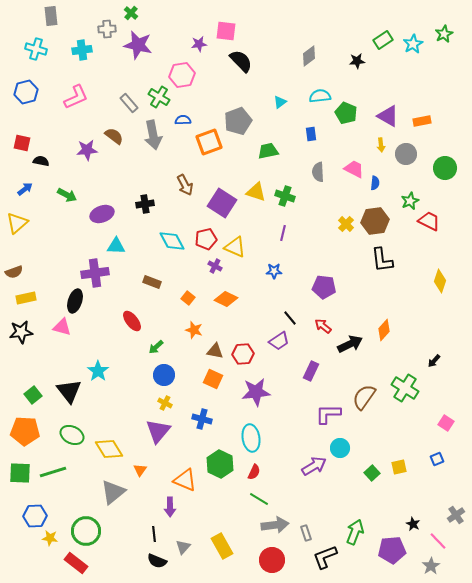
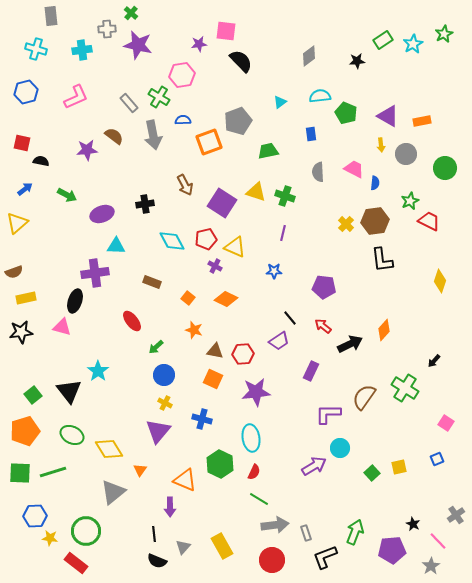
orange pentagon at (25, 431): rotated 20 degrees counterclockwise
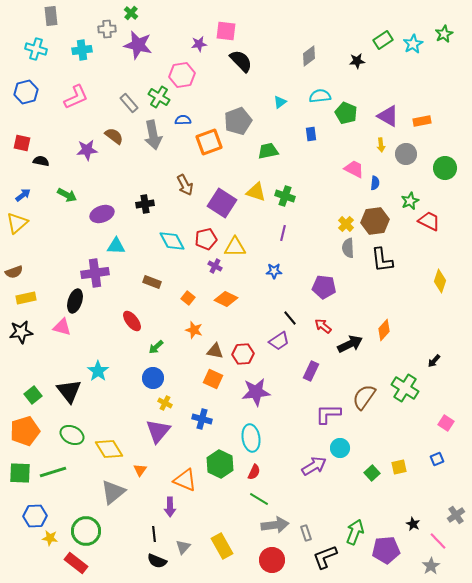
gray semicircle at (318, 172): moved 30 px right, 76 px down
blue arrow at (25, 189): moved 2 px left, 6 px down
yellow triangle at (235, 247): rotated 25 degrees counterclockwise
blue circle at (164, 375): moved 11 px left, 3 px down
purple pentagon at (392, 550): moved 6 px left
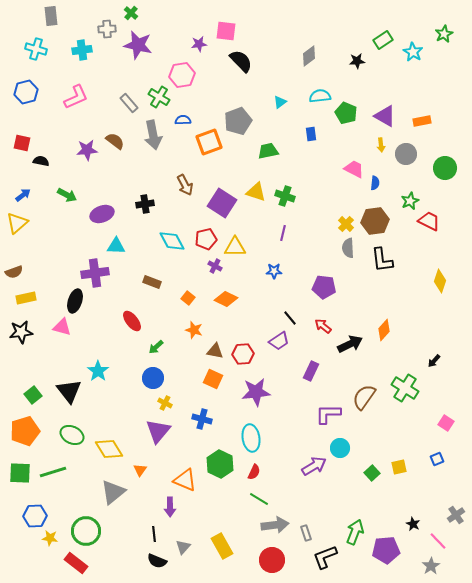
cyan star at (413, 44): moved 8 px down; rotated 12 degrees counterclockwise
purple triangle at (388, 116): moved 3 px left
brown semicircle at (114, 136): moved 1 px right, 5 px down
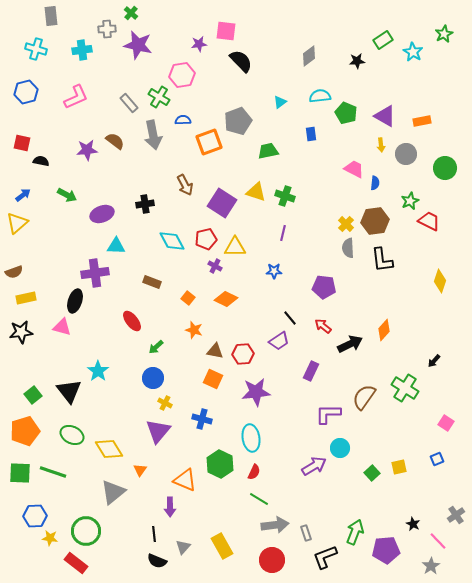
green line at (53, 472): rotated 36 degrees clockwise
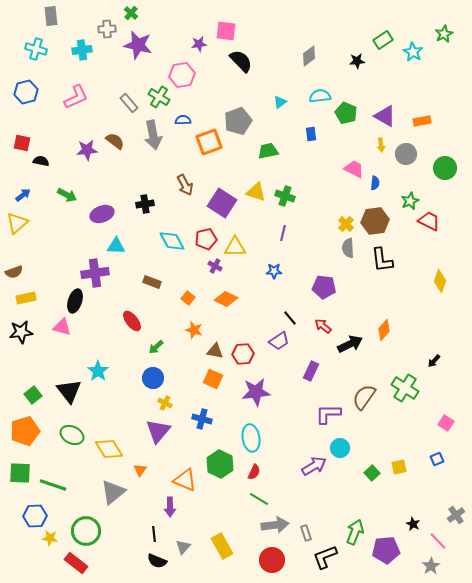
green line at (53, 472): moved 13 px down
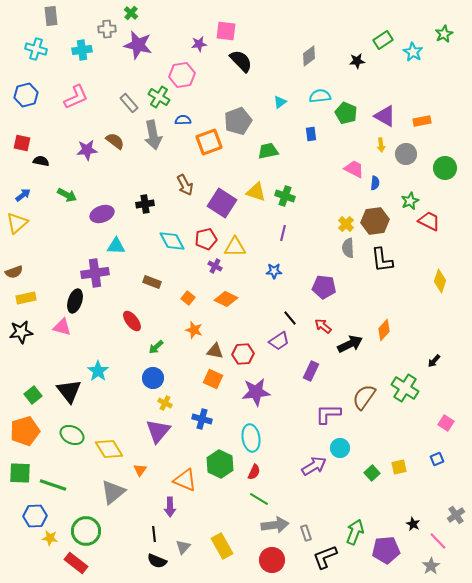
blue hexagon at (26, 92): moved 3 px down
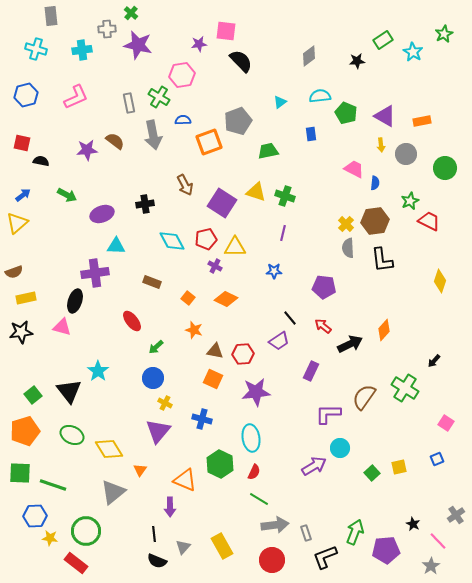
gray rectangle at (129, 103): rotated 30 degrees clockwise
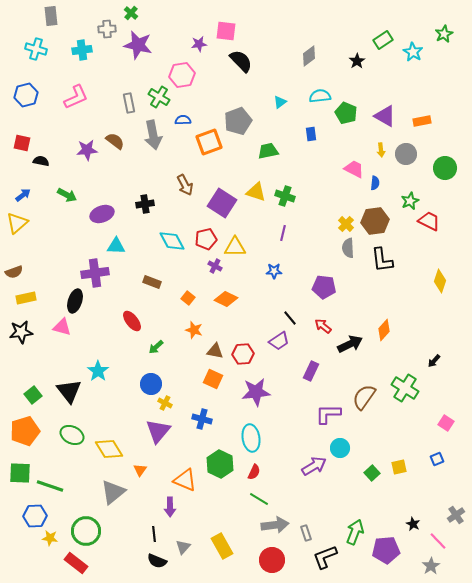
black star at (357, 61): rotated 28 degrees counterclockwise
yellow arrow at (381, 145): moved 5 px down
blue circle at (153, 378): moved 2 px left, 6 px down
green line at (53, 485): moved 3 px left, 1 px down
